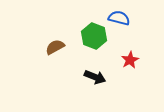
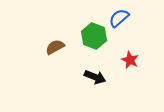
blue semicircle: rotated 55 degrees counterclockwise
red star: rotated 18 degrees counterclockwise
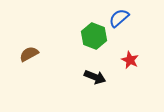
brown semicircle: moved 26 px left, 7 px down
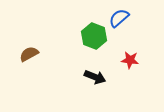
red star: rotated 18 degrees counterclockwise
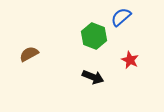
blue semicircle: moved 2 px right, 1 px up
red star: rotated 18 degrees clockwise
black arrow: moved 2 px left
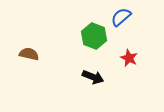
brown semicircle: rotated 42 degrees clockwise
red star: moved 1 px left, 2 px up
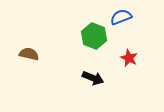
blue semicircle: rotated 20 degrees clockwise
black arrow: moved 1 px down
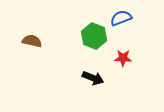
blue semicircle: moved 1 px down
brown semicircle: moved 3 px right, 13 px up
red star: moved 6 px left; rotated 24 degrees counterclockwise
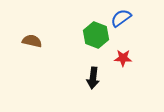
blue semicircle: rotated 15 degrees counterclockwise
green hexagon: moved 2 px right, 1 px up
black arrow: rotated 75 degrees clockwise
